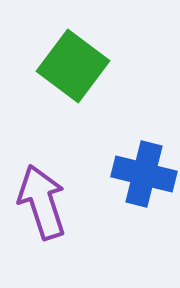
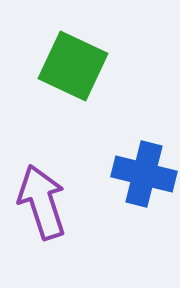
green square: rotated 12 degrees counterclockwise
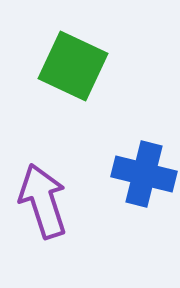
purple arrow: moved 1 px right, 1 px up
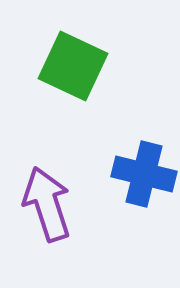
purple arrow: moved 4 px right, 3 px down
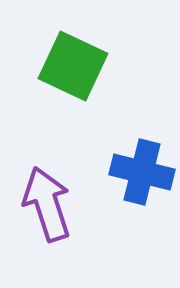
blue cross: moved 2 px left, 2 px up
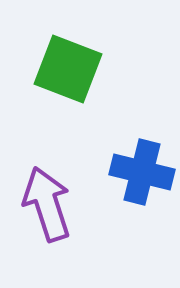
green square: moved 5 px left, 3 px down; rotated 4 degrees counterclockwise
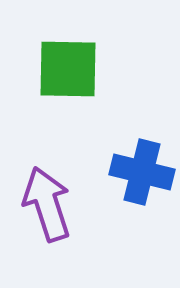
green square: rotated 20 degrees counterclockwise
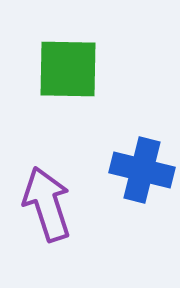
blue cross: moved 2 px up
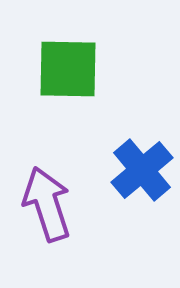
blue cross: rotated 36 degrees clockwise
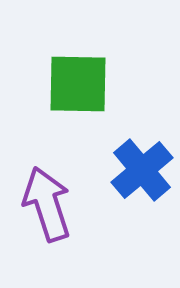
green square: moved 10 px right, 15 px down
